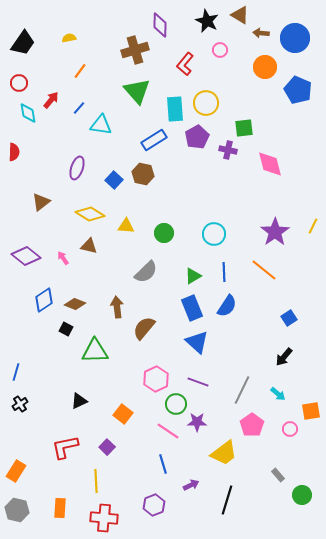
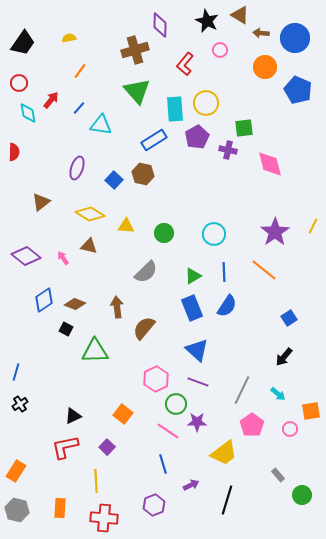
blue triangle at (197, 342): moved 8 px down
black triangle at (79, 401): moved 6 px left, 15 px down
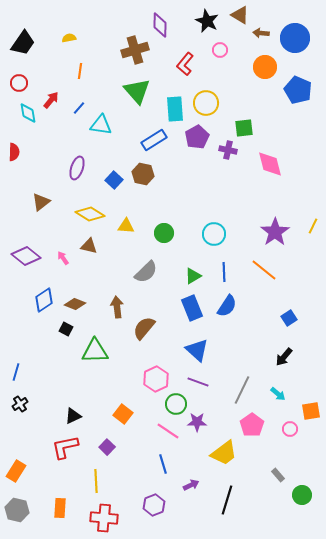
orange line at (80, 71): rotated 28 degrees counterclockwise
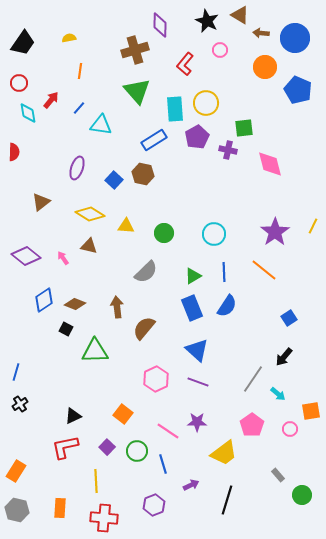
gray line at (242, 390): moved 11 px right, 11 px up; rotated 8 degrees clockwise
green circle at (176, 404): moved 39 px left, 47 px down
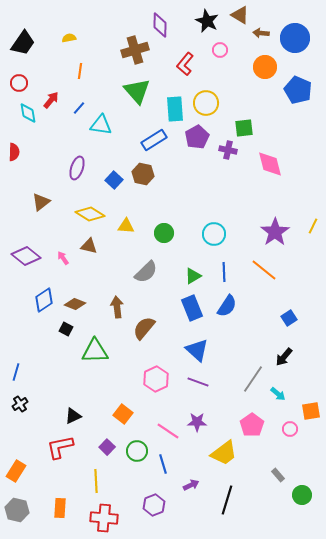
red L-shape at (65, 447): moved 5 px left
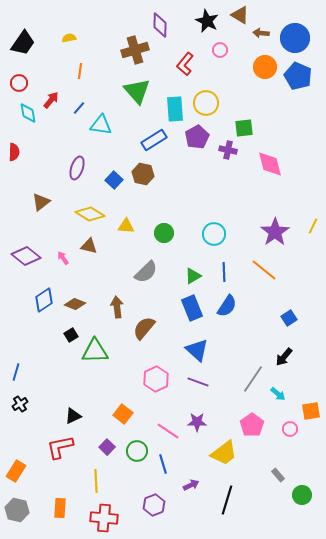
blue pentagon at (298, 90): moved 14 px up
black square at (66, 329): moved 5 px right, 6 px down; rotated 32 degrees clockwise
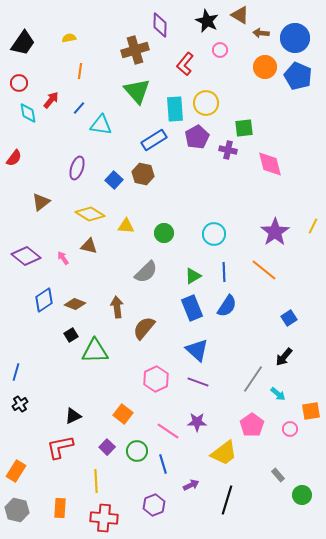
red semicircle at (14, 152): moved 6 px down; rotated 36 degrees clockwise
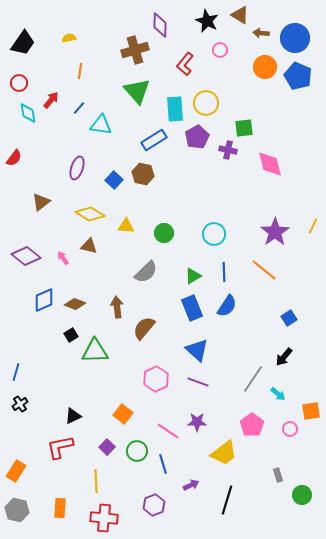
blue diamond at (44, 300): rotated 10 degrees clockwise
gray rectangle at (278, 475): rotated 24 degrees clockwise
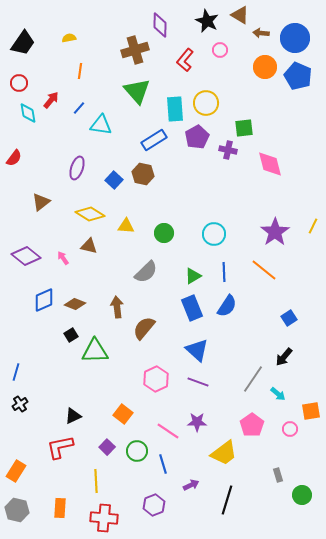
red L-shape at (185, 64): moved 4 px up
